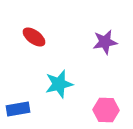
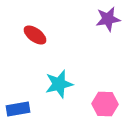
red ellipse: moved 1 px right, 2 px up
purple star: moved 3 px right, 23 px up
pink hexagon: moved 1 px left, 6 px up
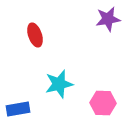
red ellipse: rotated 35 degrees clockwise
pink hexagon: moved 2 px left, 1 px up
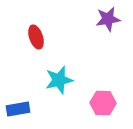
red ellipse: moved 1 px right, 2 px down
cyan star: moved 4 px up
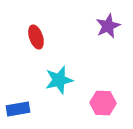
purple star: moved 7 px down; rotated 15 degrees counterclockwise
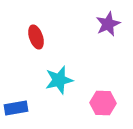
purple star: moved 2 px up
blue rectangle: moved 2 px left, 1 px up
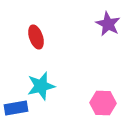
purple star: rotated 20 degrees counterclockwise
cyan star: moved 18 px left, 6 px down
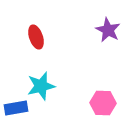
purple star: moved 6 px down
